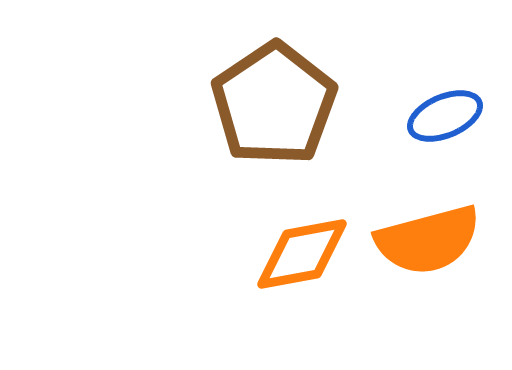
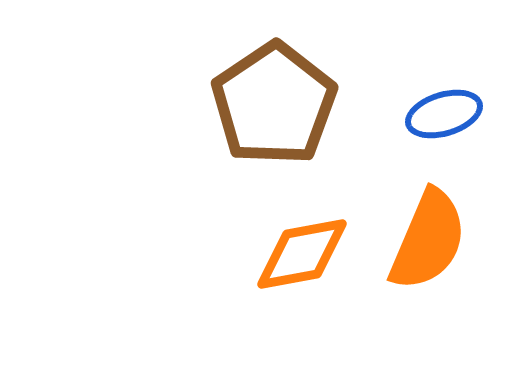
blue ellipse: moved 1 px left, 2 px up; rotated 6 degrees clockwise
orange semicircle: rotated 52 degrees counterclockwise
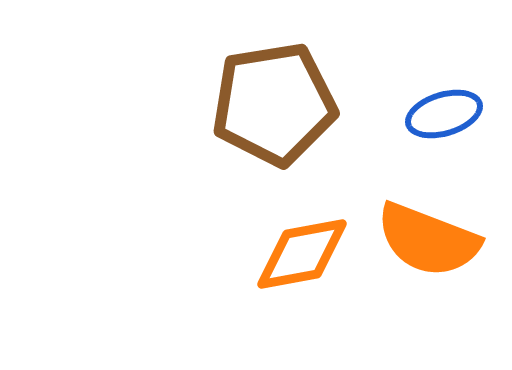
brown pentagon: rotated 25 degrees clockwise
orange semicircle: rotated 88 degrees clockwise
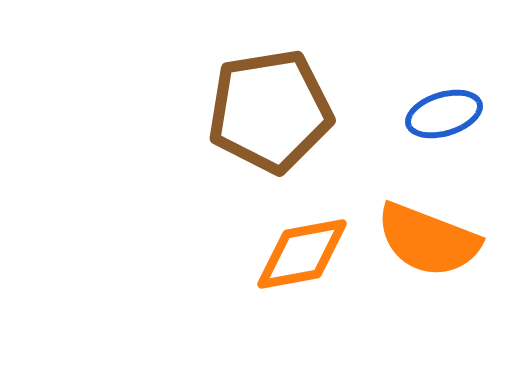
brown pentagon: moved 4 px left, 7 px down
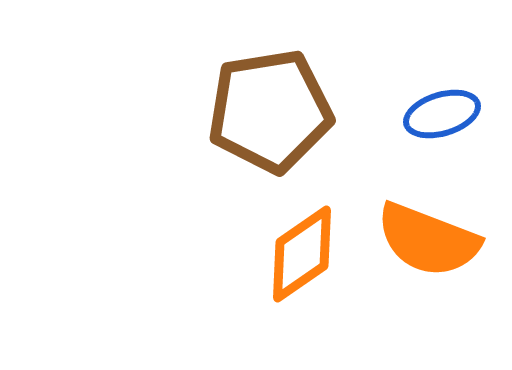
blue ellipse: moved 2 px left
orange diamond: rotated 24 degrees counterclockwise
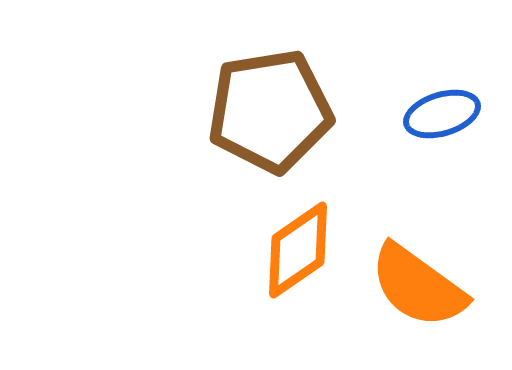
orange semicircle: moved 10 px left, 46 px down; rotated 15 degrees clockwise
orange diamond: moved 4 px left, 4 px up
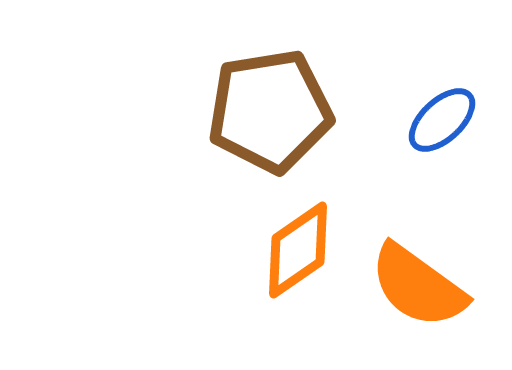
blue ellipse: moved 6 px down; rotated 26 degrees counterclockwise
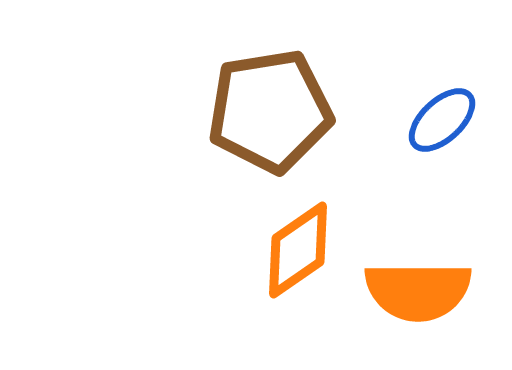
orange semicircle: moved 5 px down; rotated 36 degrees counterclockwise
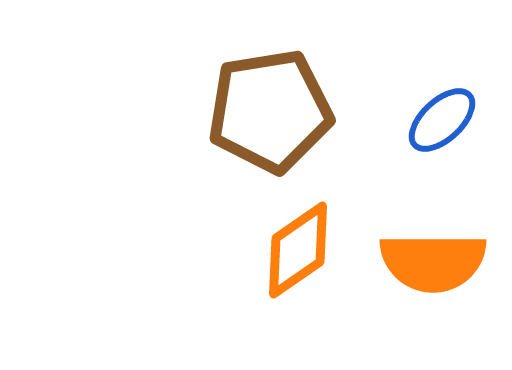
orange semicircle: moved 15 px right, 29 px up
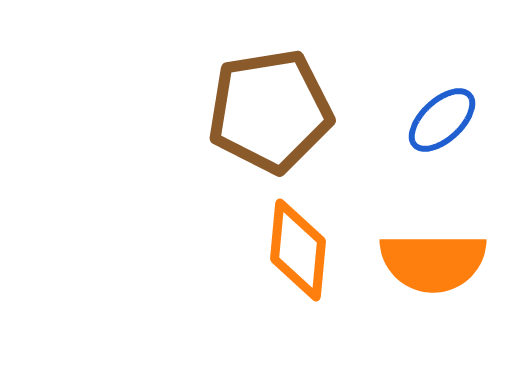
orange diamond: rotated 50 degrees counterclockwise
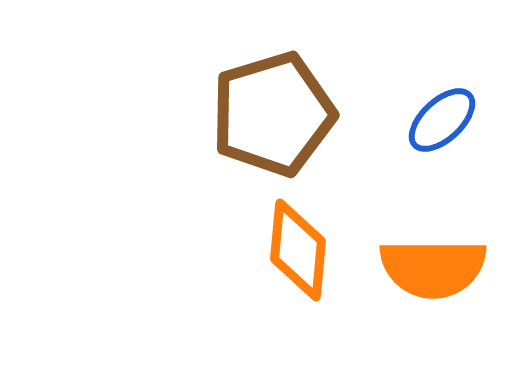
brown pentagon: moved 3 px right, 3 px down; rotated 8 degrees counterclockwise
orange semicircle: moved 6 px down
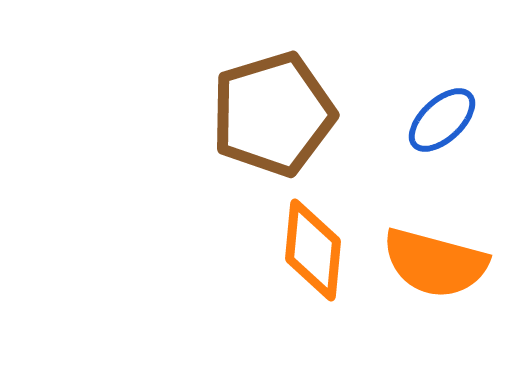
orange diamond: moved 15 px right
orange semicircle: moved 2 px right, 5 px up; rotated 15 degrees clockwise
